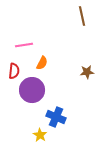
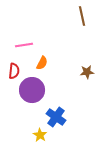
blue cross: rotated 12 degrees clockwise
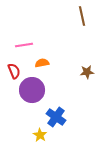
orange semicircle: rotated 128 degrees counterclockwise
red semicircle: rotated 28 degrees counterclockwise
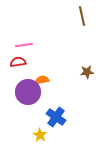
orange semicircle: moved 17 px down
red semicircle: moved 4 px right, 9 px up; rotated 77 degrees counterclockwise
purple circle: moved 4 px left, 2 px down
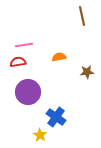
orange semicircle: moved 17 px right, 23 px up
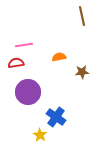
red semicircle: moved 2 px left, 1 px down
brown star: moved 5 px left
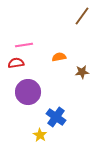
brown line: rotated 48 degrees clockwise
